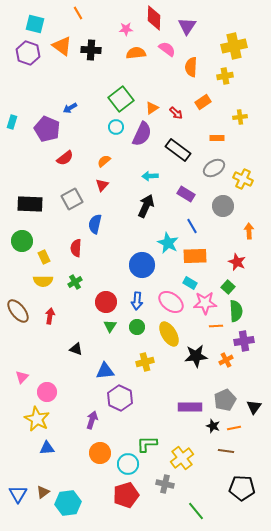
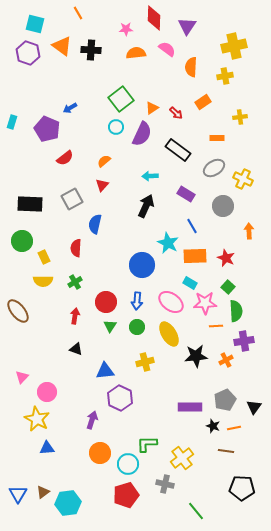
red star at (237, 262): moved 11 px left, 4 px up
red arrow at (50, 316): moved 25 px right
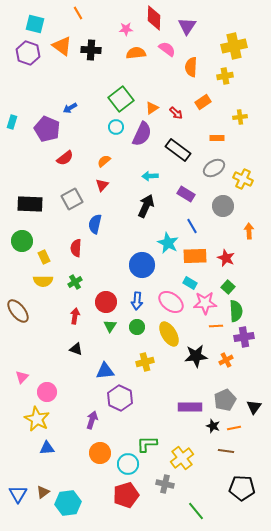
purple cross at (244, 341): moved 4 px up
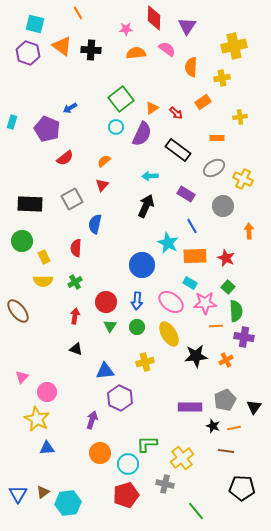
yellow cross at (225, 76): moved 3 px left, 2 px down
purple cross at (244, 337): rotated 18 degrees clockwise
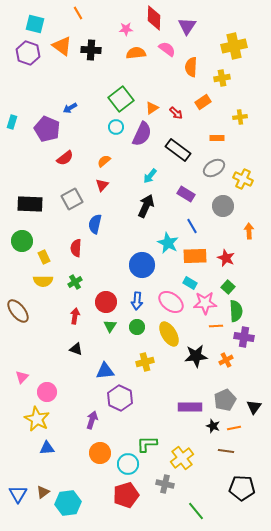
cyan arrow at (150, 176): rotated 49 degrees counterclockwise
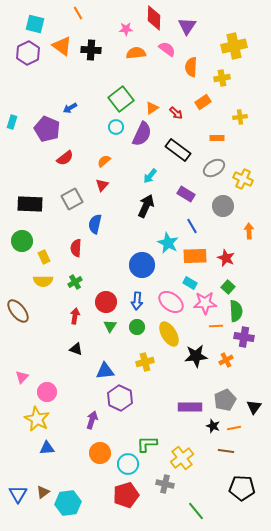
purple hexagon at (28, 53): rotated 15 degrees clockwise
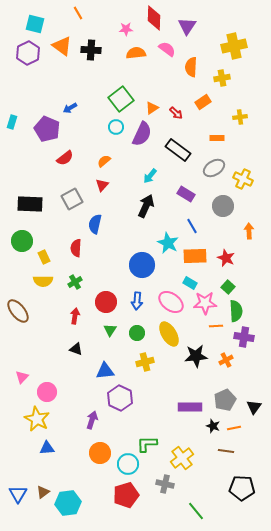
green triangle at (110, 326): moved 4 px down
green circle at (137, 327): moved 6 px down
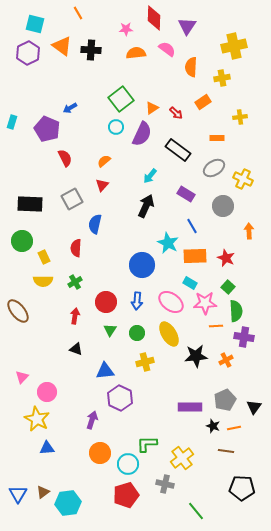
red semicircle at (65, 158): rotated 78 degrees counterclockwise
